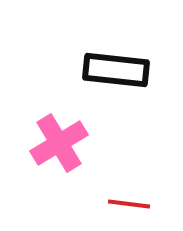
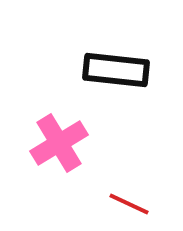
red line: rotated 18 degrees clockwise
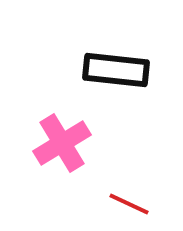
pink cross: moved 3 px right
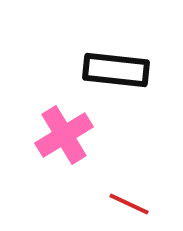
pink cross: moved 2 px right, 8 px up
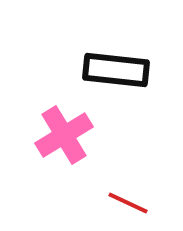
red line: moved 1 px left, 1 px up
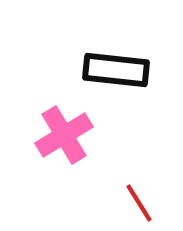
red line: moved 11 px right; rotated 33 degrees clockwise
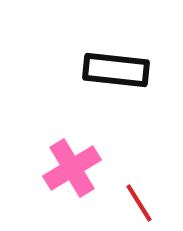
pink cross: moved 8 px right, 33 px down
